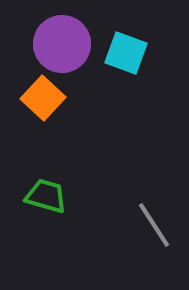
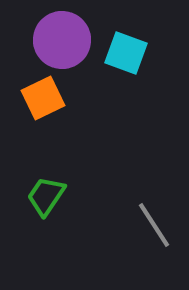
purple circle: moved 4 px up
orange square: rotated 21 degrees clockwise
green trapezoid: rotated 72 degrees counterclockwise
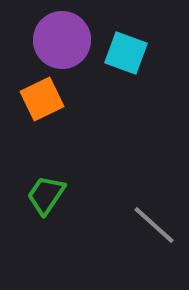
orange square: moved 1 px left, 1 px down
green trapezoid: moved 1 px up
gray line: rotated 15 degrees counterclockwise
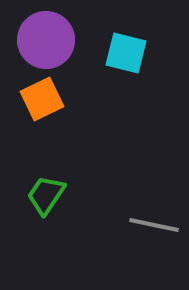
purple circle: moved 16 px left
cyan square: rotated 6 degrees counterclockwise
gray line: rotated 30 degrees counterclockwise
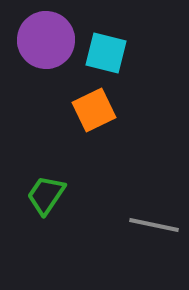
cyan square: moved 20 px left
orange square: moved 52 px right, 11 px down
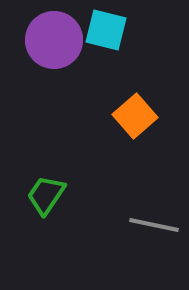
purple circle: moved 8 px right
cyan square: moved 23 px up
orange square: moved 41 px right, 6 px down; rotated 15 degrees counterclockwise
